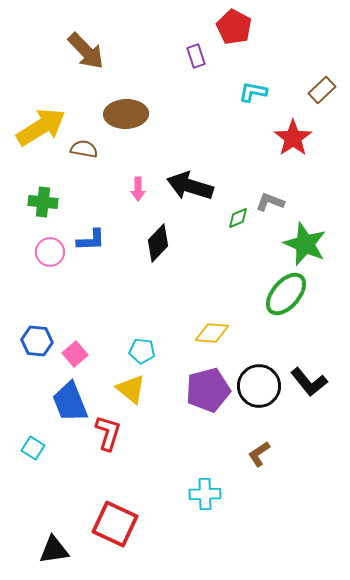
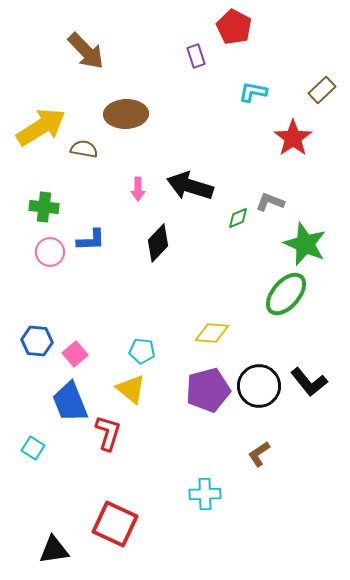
green cross: moved 1 px right, 5 px down
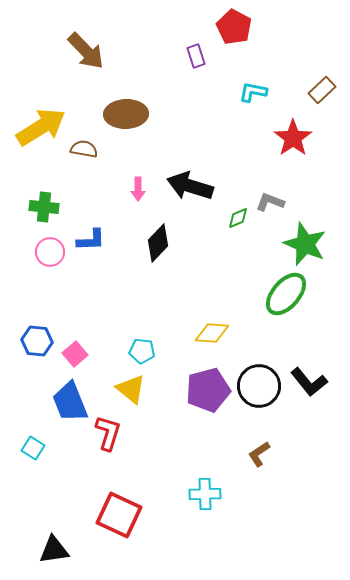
red square: moved 4 px right, 9 px up
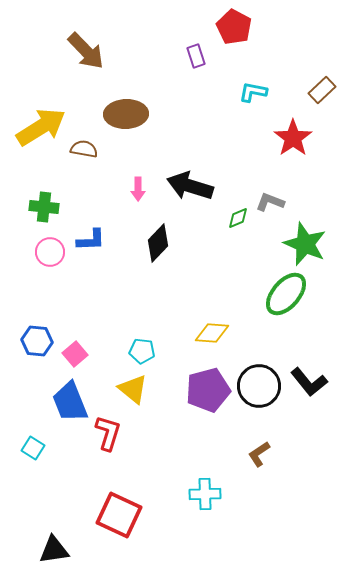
yellow triangle: moved 2 px right
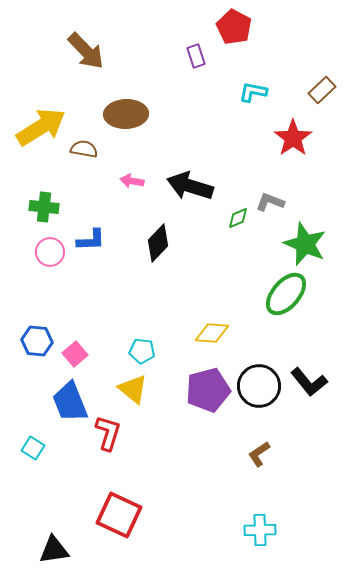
pink arrow: moved 6 px left, 8 px up; rotated 100 degrees clockwise
cyan cross: moved 55 px right, 36 px down
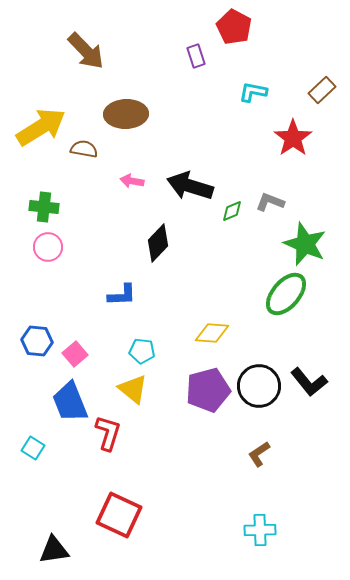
green diamond: moved 6 px left, 7 px up
blue L-shape: moved 31 px right, 55 px down
pink circle: moved 2 px left, 5 px up
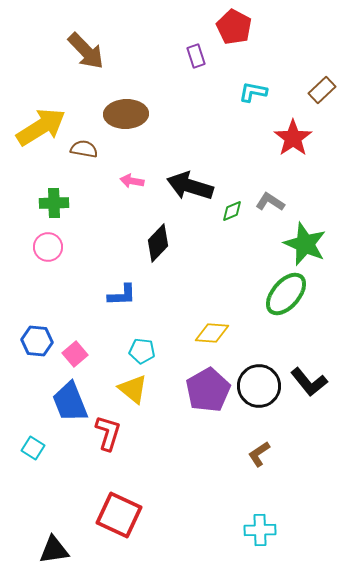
gray L-shape: rotated 12 degrees clockwise
green cross: moved 10 px right, 4 px up; rotated 8 degrees counterclockwise
purple pentagon: rotated 15 degrees counterclockwise
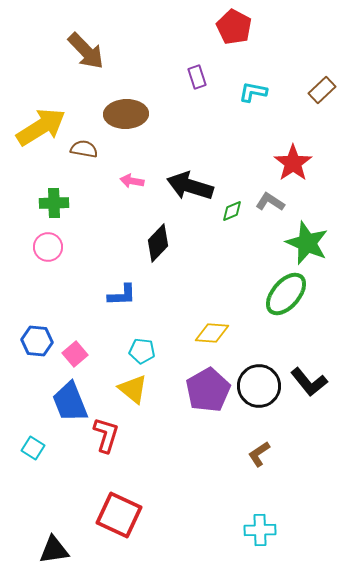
purple rectangle: moved 1 px right, 21 px down
red star: moved 25 px down
green star: moved 2 px right, 1 px up
red L-shape: moved 2 px left, 2 px down
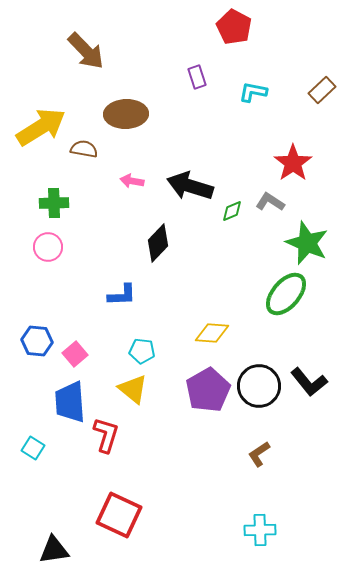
blue trapezoid: rotated 18 degrees clockwise
